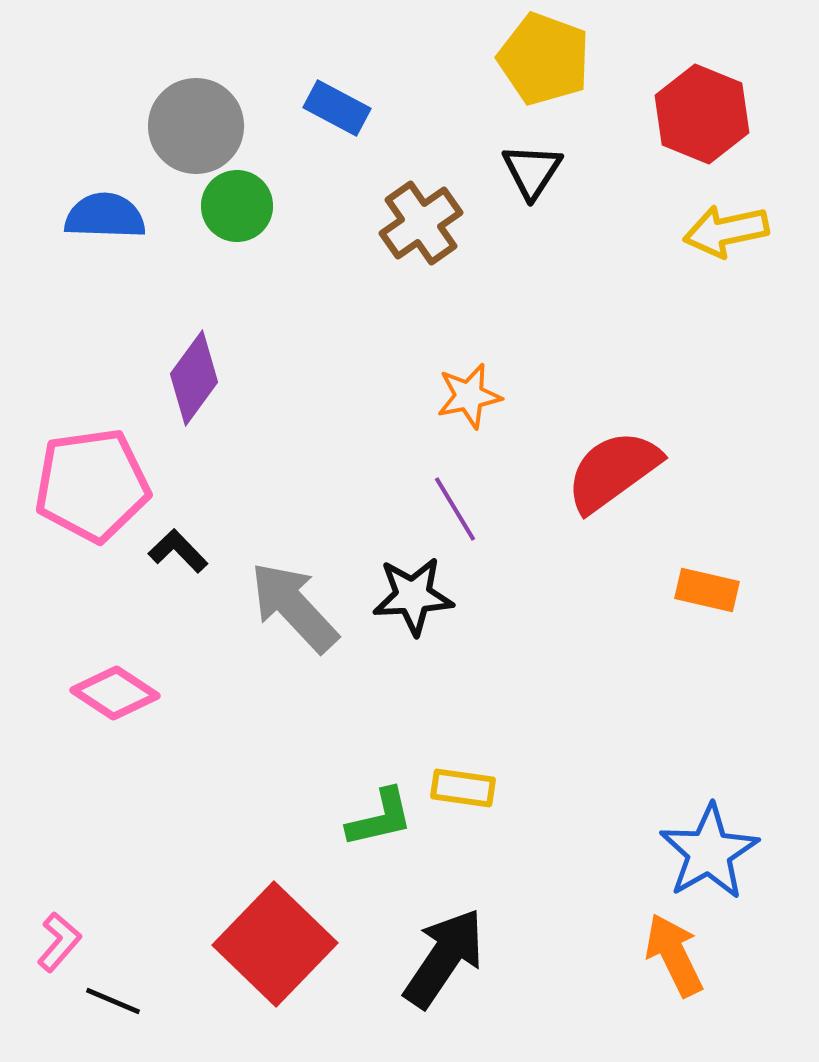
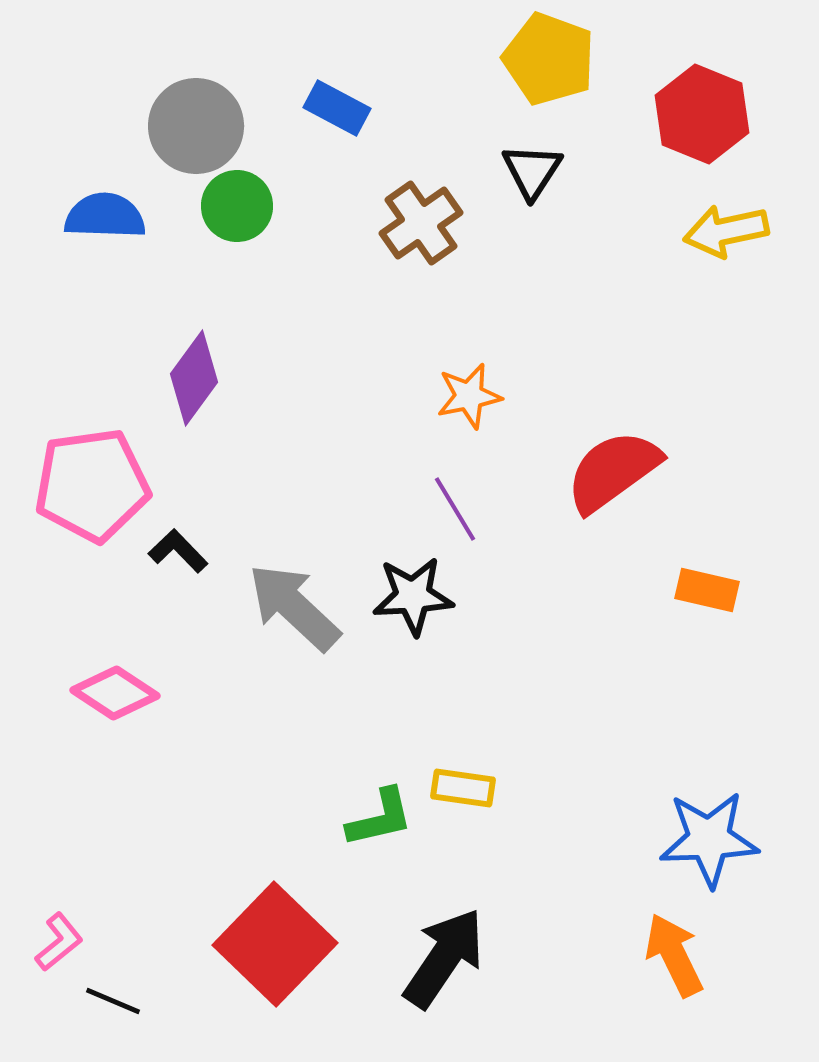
yellow pentagon: moved 5 px right
gray arrow: rotated 4 degrees counterclockwise
blue star: moved 13 px up; rotated 28 degrees clockwise
pink L-shape: rotated 10 degrees clockwise
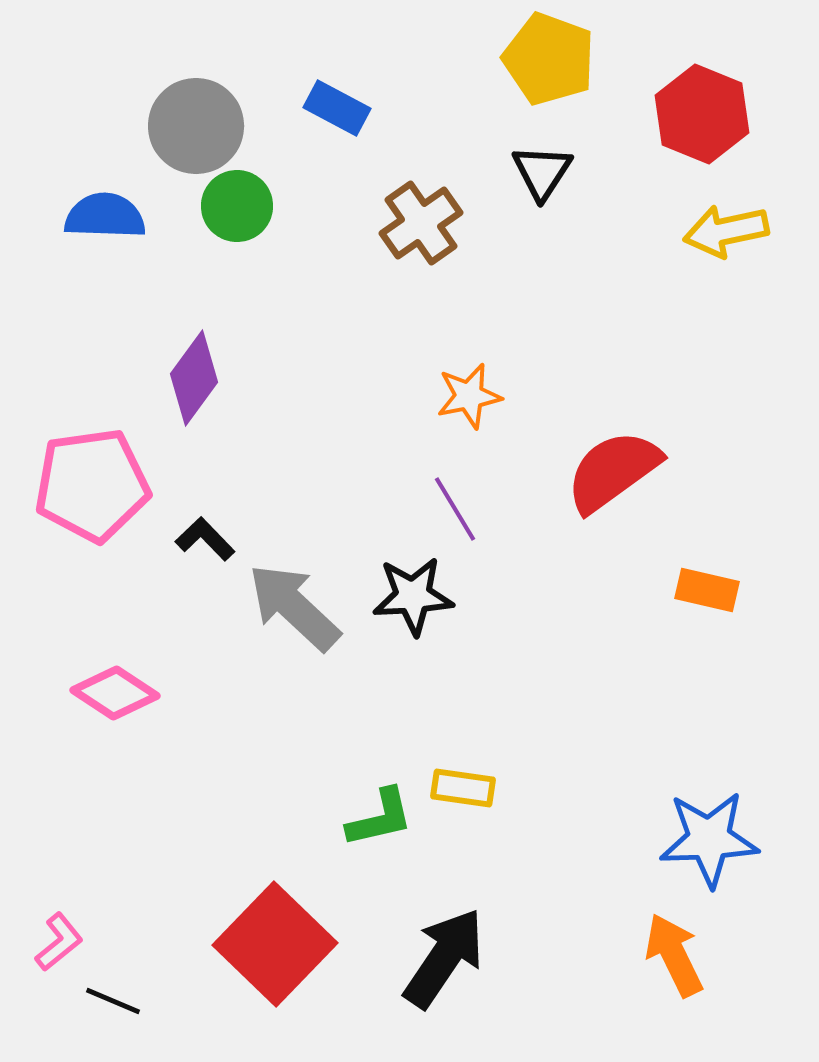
black triangle: moved 10 px right, 1 px down
black L-shape: moved 27 px right, 12 px up
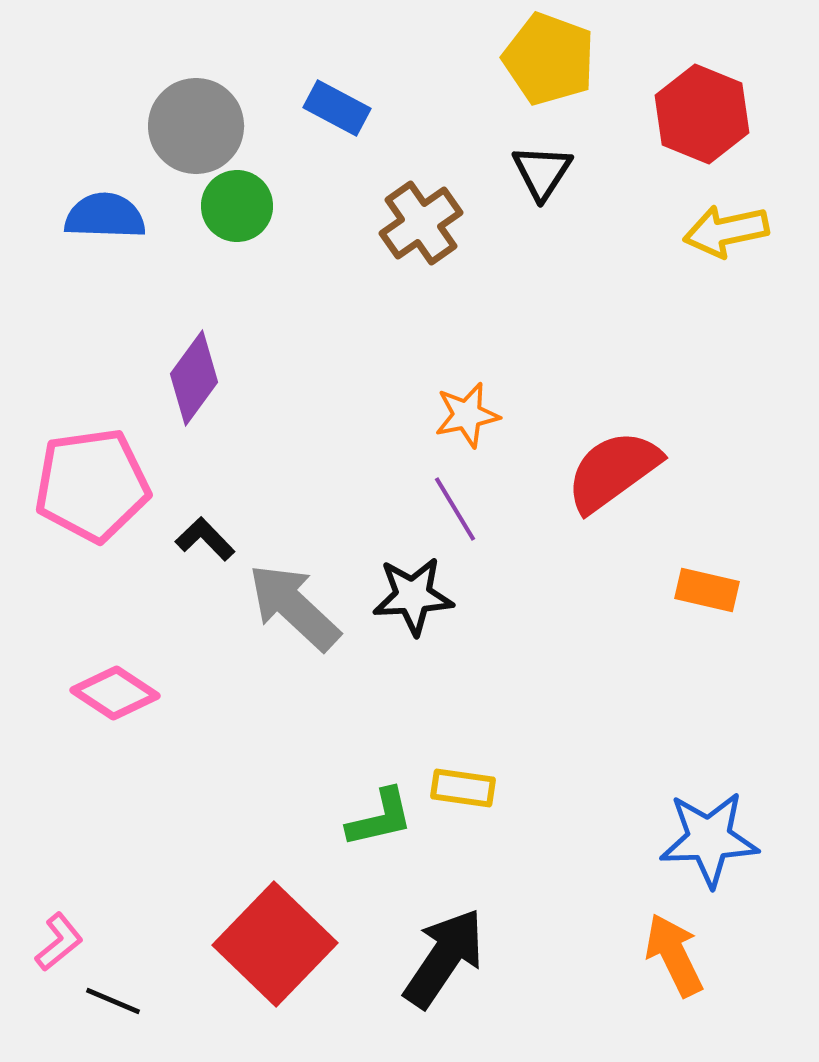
orange star: moved 2 px left, 19 px down
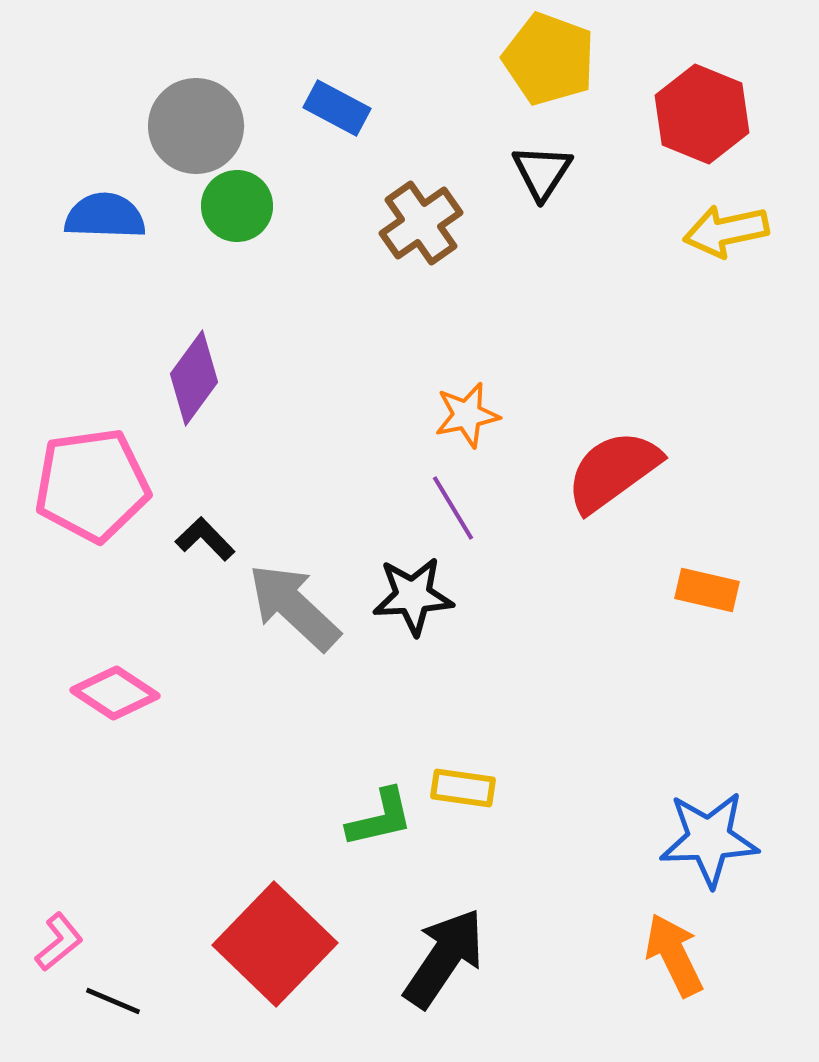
purple line: moved 2 px left, 1 px up
